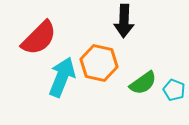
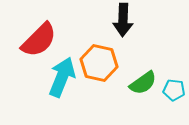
black arrow: moved 1 px left, 1 px up
red semicircle: moved 2 px down
cyan pentagon: rotated 15 degrees counterclockwise
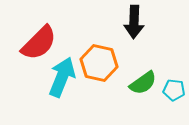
black arrow: moved 11 px right, 2 px down
red semicircle: moved 3 px down
